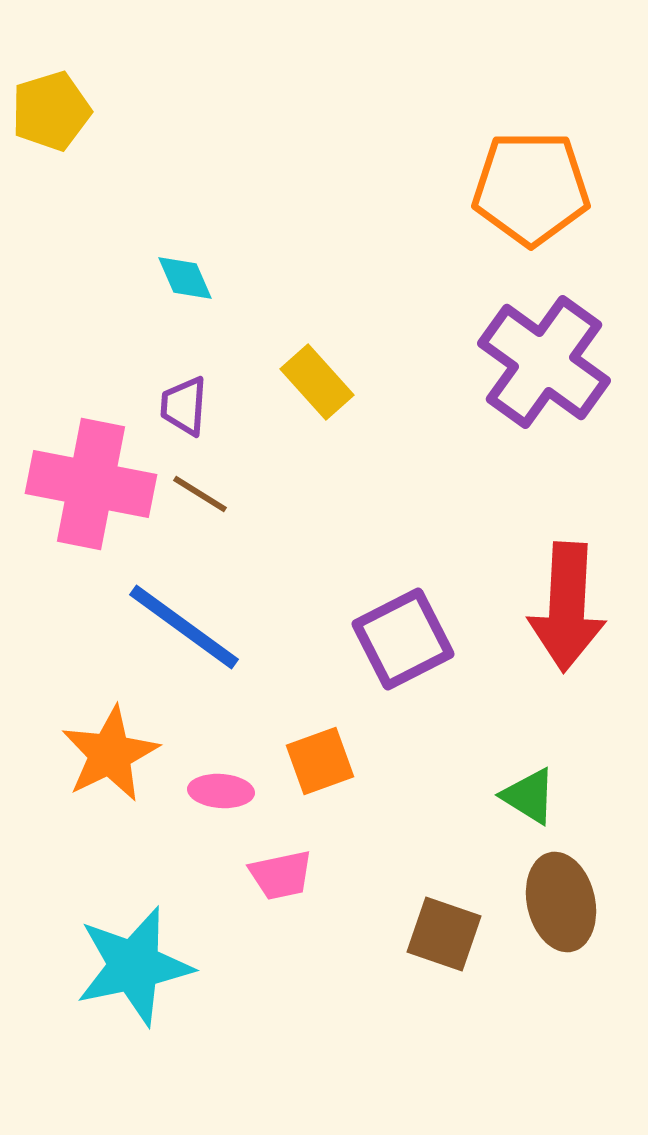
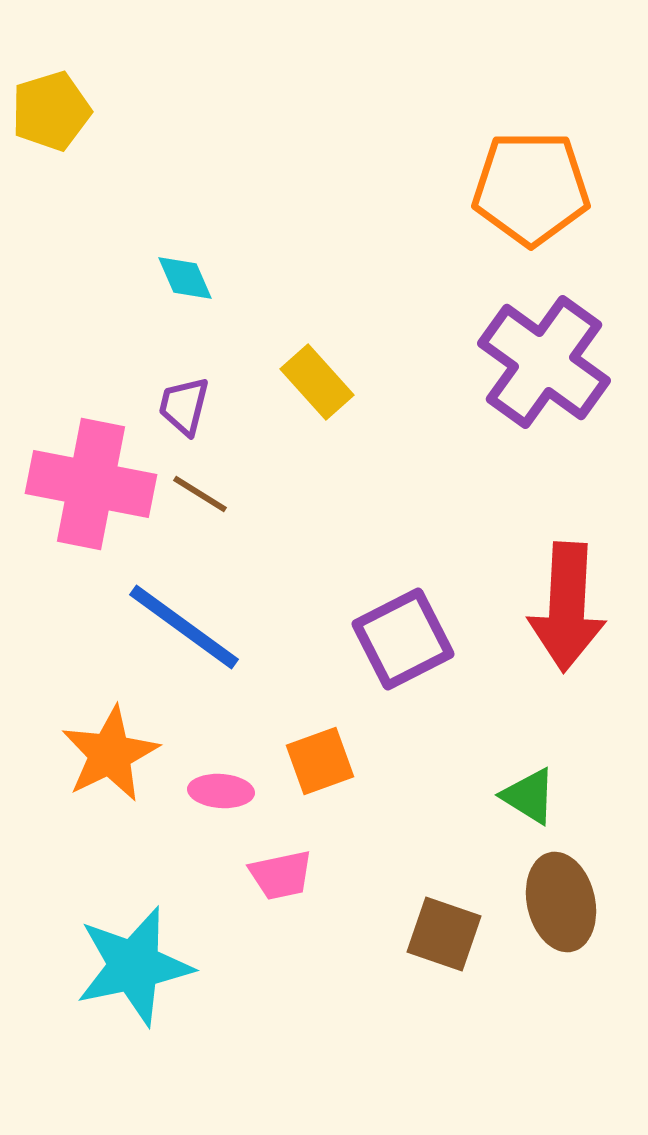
purple trapezoid: rotated 10 degrees clockwise
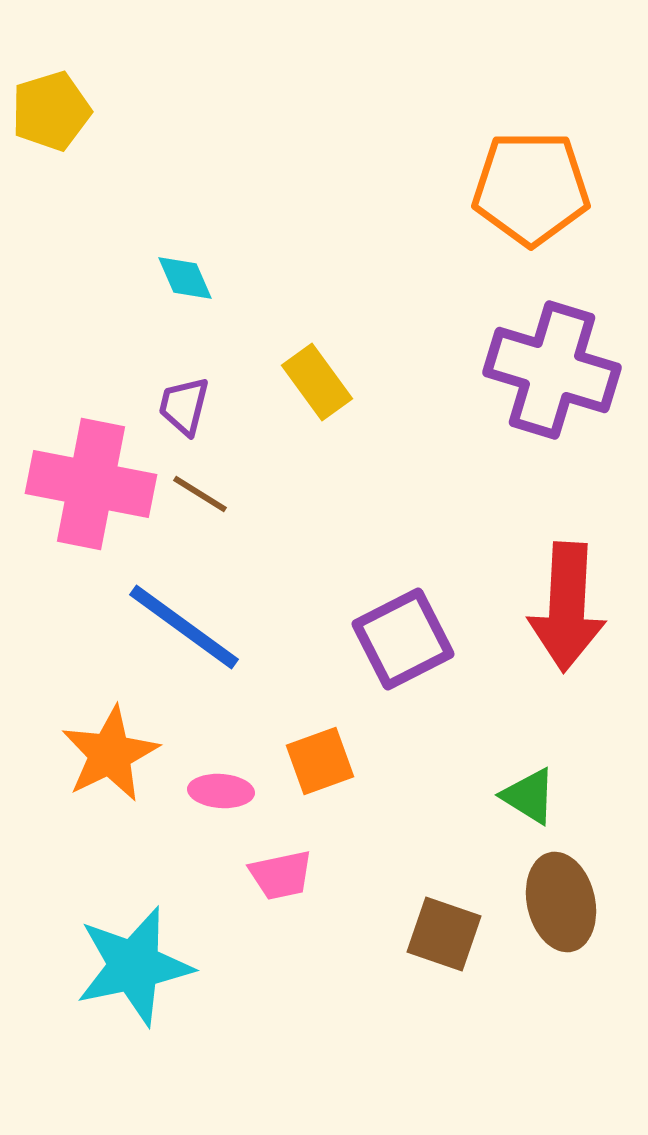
purple cross: moved 8 px right, 8 px down; rotated 19 degrees counterclockwise
yellow rectangle: rotated 6 degrees clockwise
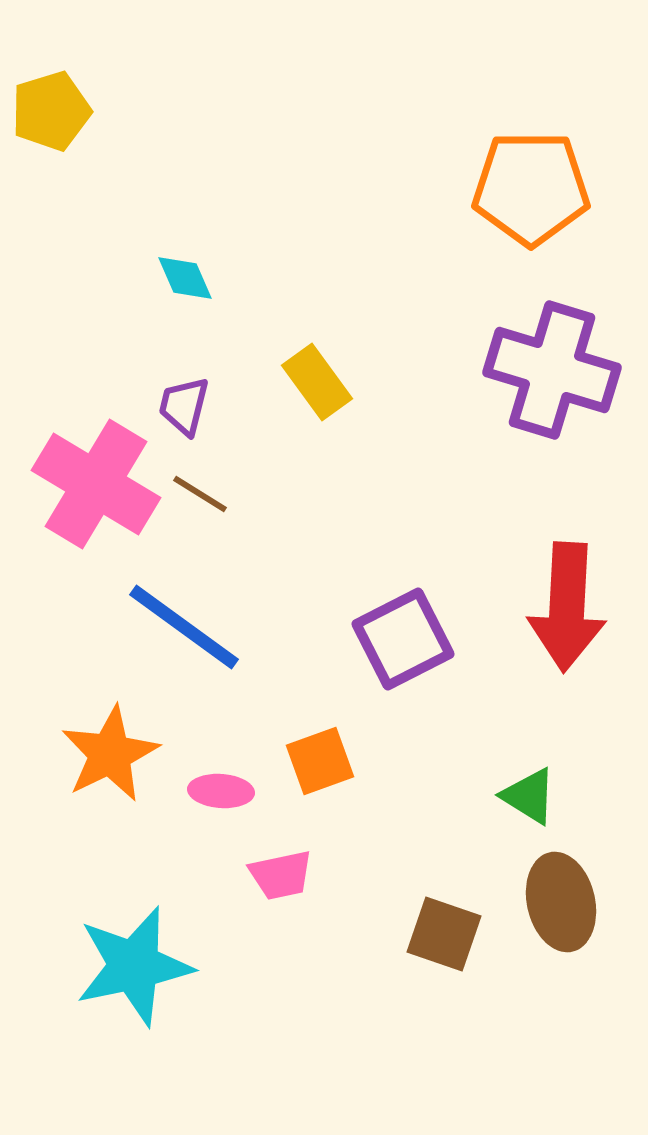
pink cross: moved 5 px right; rotated 20 degrees clockwise
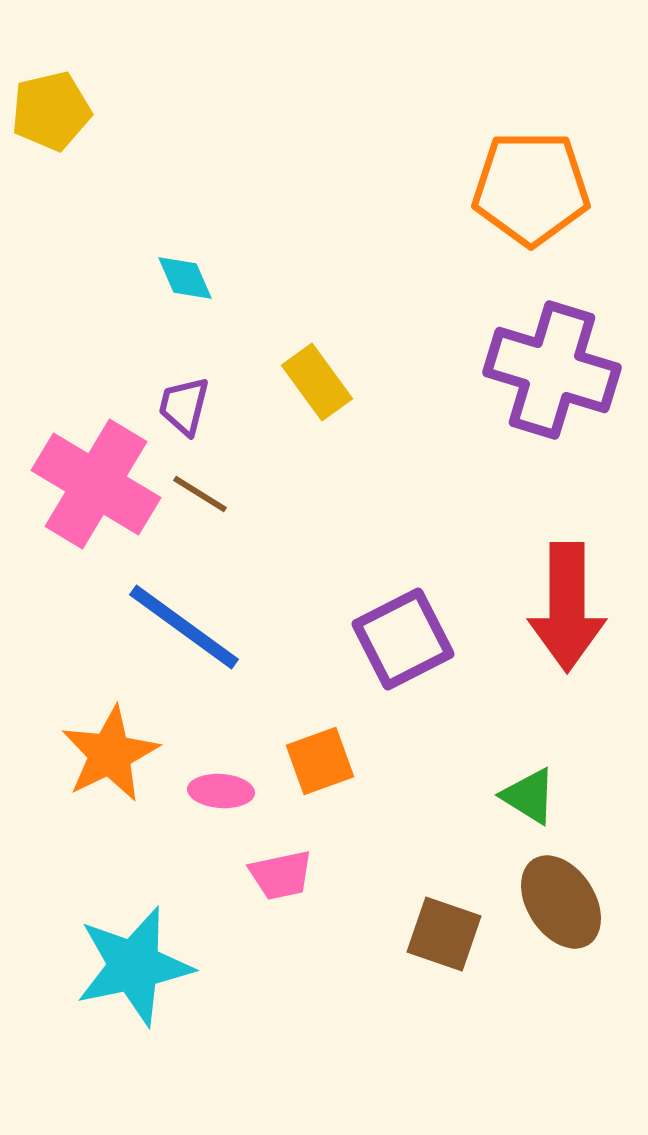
yellow pentagon: rotated 4 degrees clockwise
red arrow: rotated 3 degrees counterclockwise
brown ellipse: rotated 20 degrees counterclockwise
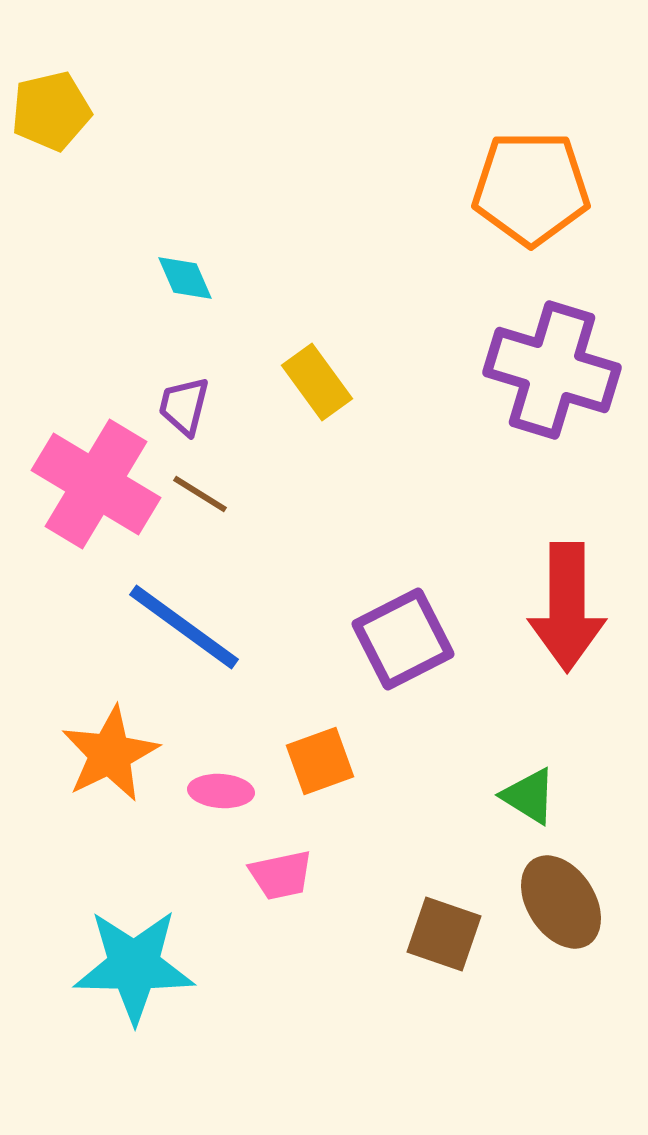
cyan star: rotated 13 degrees clockwise
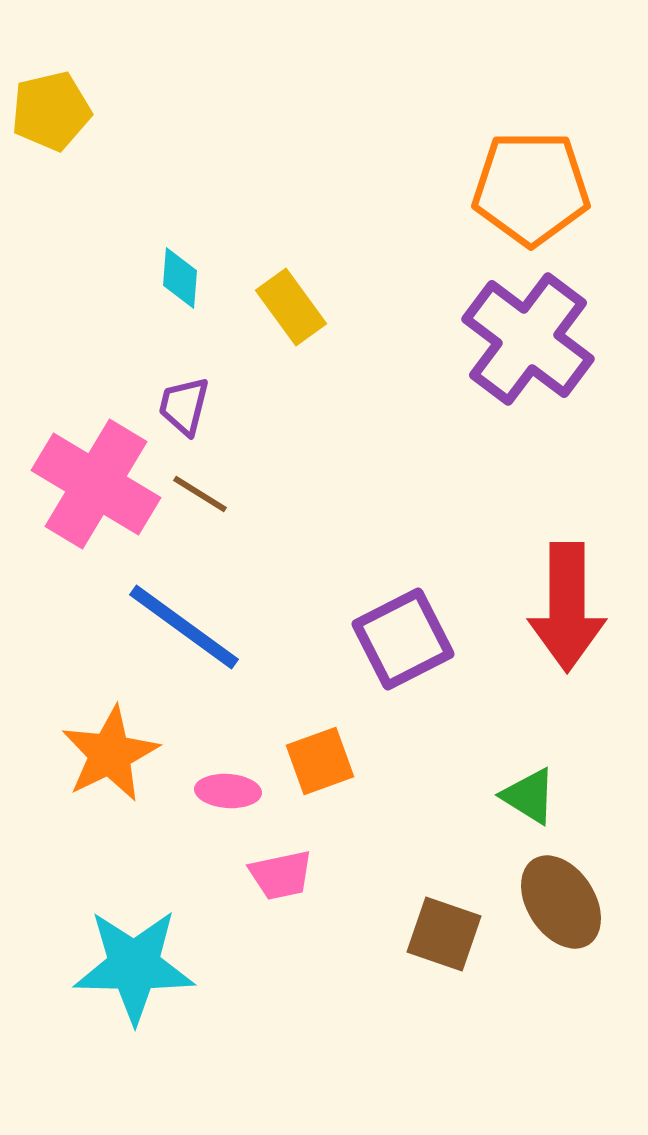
cyan diamond: moved 5 px left; rotated 28 degrees clockwise
purple cross: moved 24 px left, 31 px up; rotated 20 degrees clockwise
yellow rectangle: moved 26 px left, 75 px up
pink ellipse: moved 7 px right
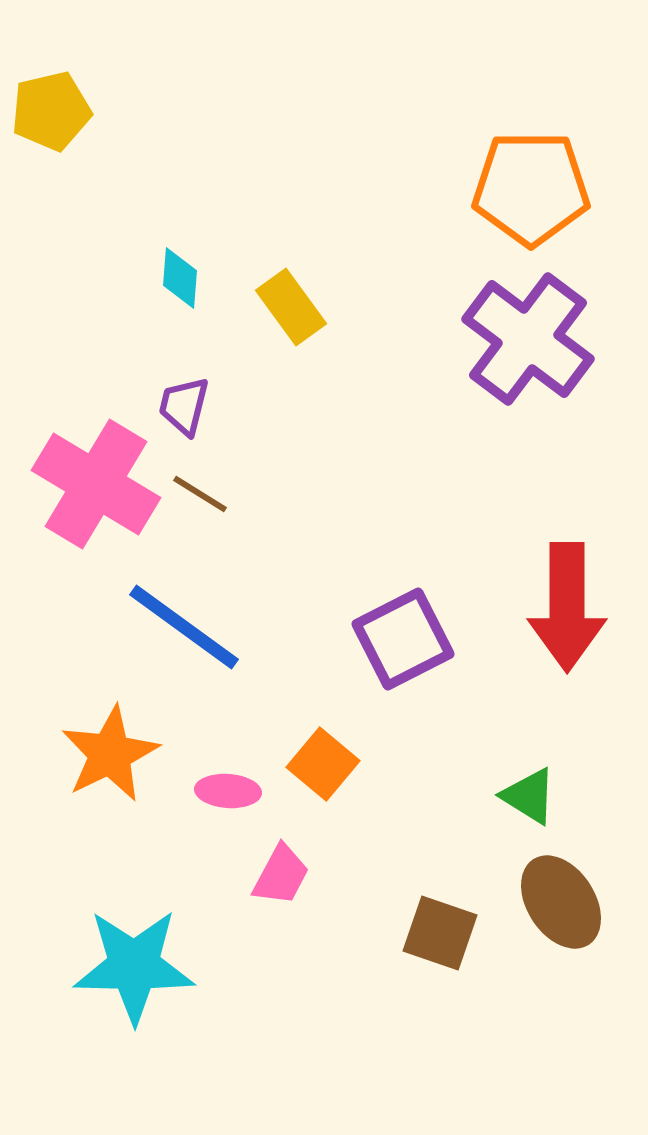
orange square: moved 3 px right, 3 px down; rotated 30 degrees counterclockwise
pink trapezoid: rotated 50 degrees counterclockwise
brown square: moved 4 px left, 1 px up
